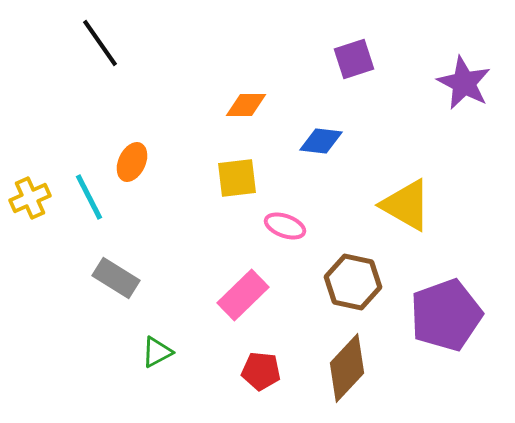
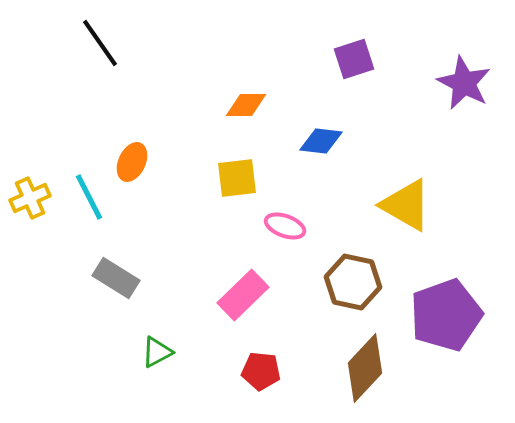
brown diamond: moved 18 px right
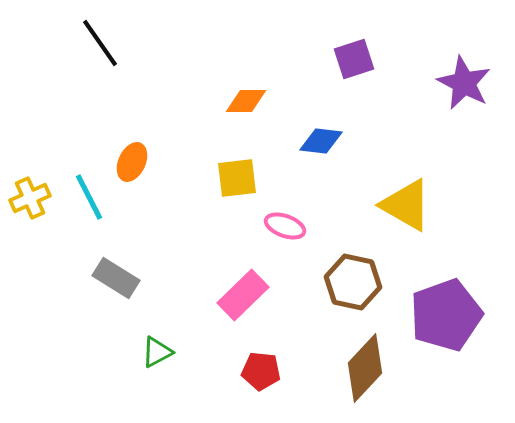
orange diamond: moved 4 px up
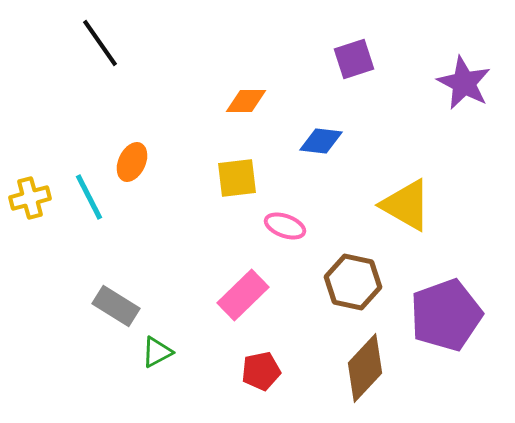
yellow cross: rotated 9 degrees clockwise
gray rectangle: moved 28 px down
red pentagon: rotated 18 degrees counterclockwise
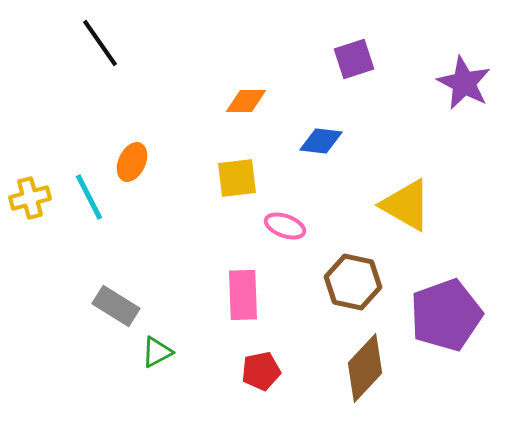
pink rectangle: rotated 48 degrees counterclockwise
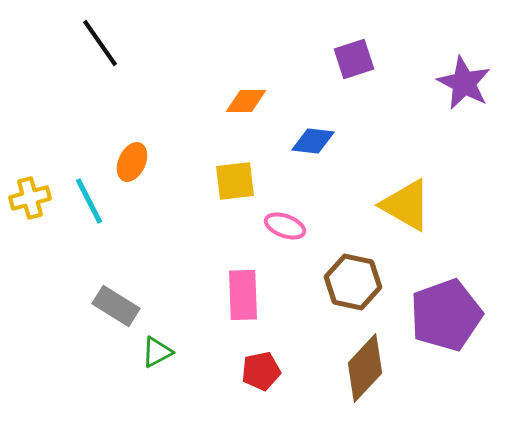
blue diamond: moved 8 px left
yellow square: moved 2 px left, 3 px down
cyan line: moved 4 px down
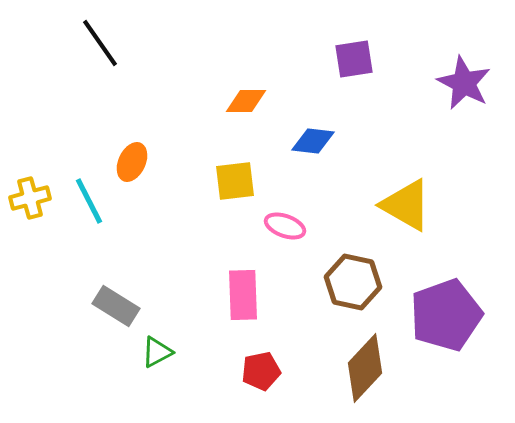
purple square: rotated 9 degrees clockwise
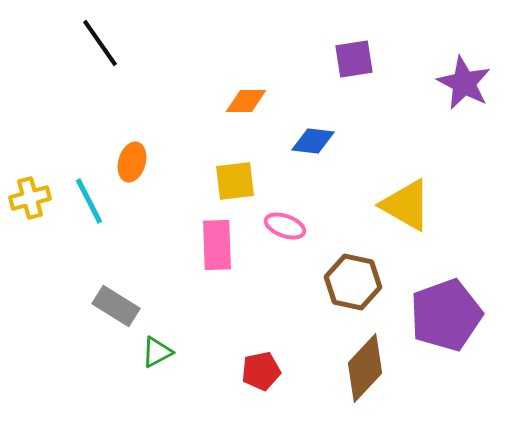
orange ellipse: rotated 9 degrees counterclockwise
pink rectangle: moved 26 px left, 50 px up
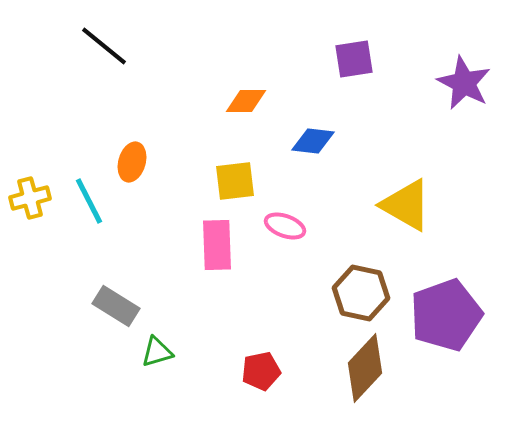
black line: moved 4 px right, 3 px down; rotated 16 degrees counterclockwise
brown hexagon: moved 8 px right, 11 px down
green triangle: rotated 12 degrees clockwise
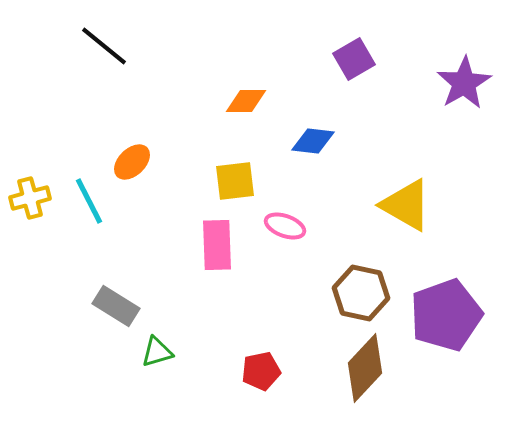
purple square: rotated 21 degrees counterclockwise
purple star: rotated 14 degrees clockwise
orange ellipse: rotated 30 degrees clockwise
